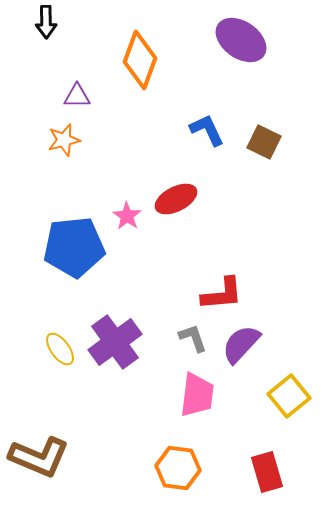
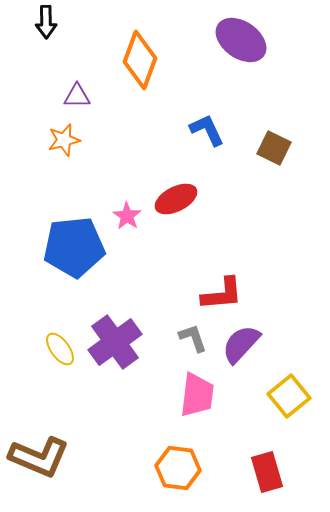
brown square: moved 10 px right, 6 px down
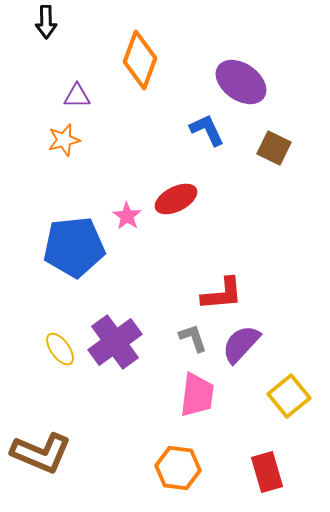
purple ellipse: moved 42 px down
brown L-shape: moved 2 px right, 4 px up
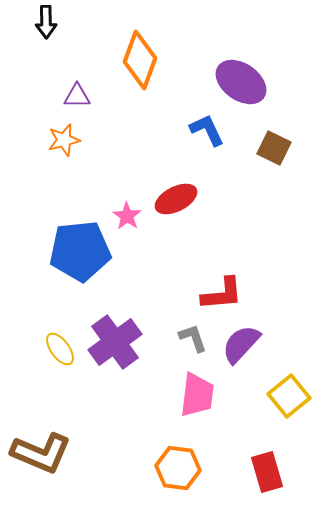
blue pentagon: moved 6 px right, 4 px down
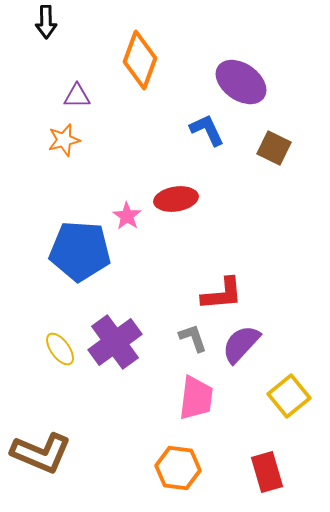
red ellipse: rotated 18 degrees clockwise
blue pentagon: rotated 10 degrees clockwise
pink trapezoid: moved 1 px left, 3 px down
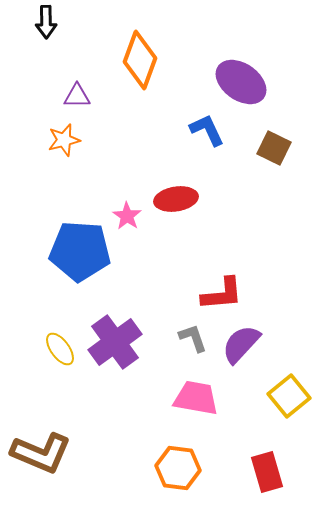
pink trapezoid: rotated 87 degrees counterclockwise
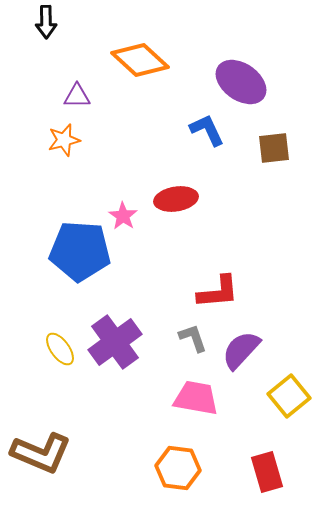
orange diamond: rotated 68 degrees counterclockwise
brown square: rotated 32 degrees counterclockwise
pink star: moved 4 px left
red L-shape: moved 4 px left, 2 px up
purple semicircle: moved 6 px down
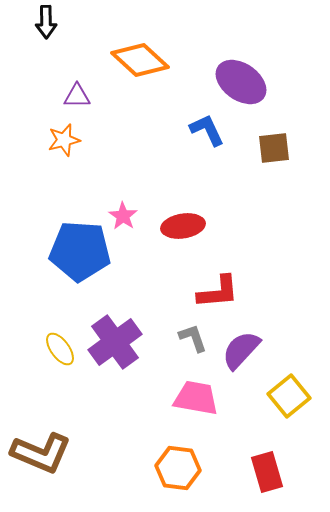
red ellipse: moved 7 px right, 27 px down
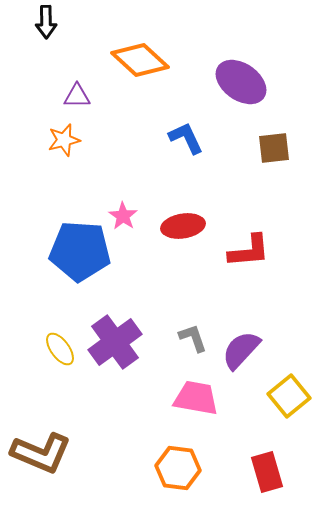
blue L-shape: moved 21 px left, 8 px down
red L-shape: moved 31 px right, 41 px up
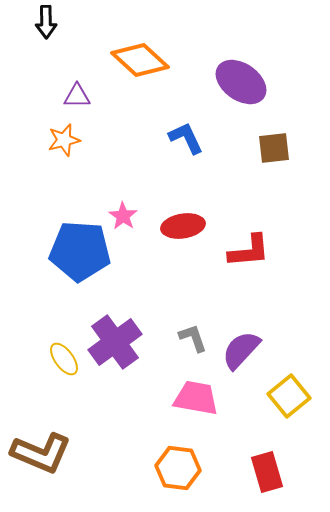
yellow ellipse: moved 4 px right, 10 px down
